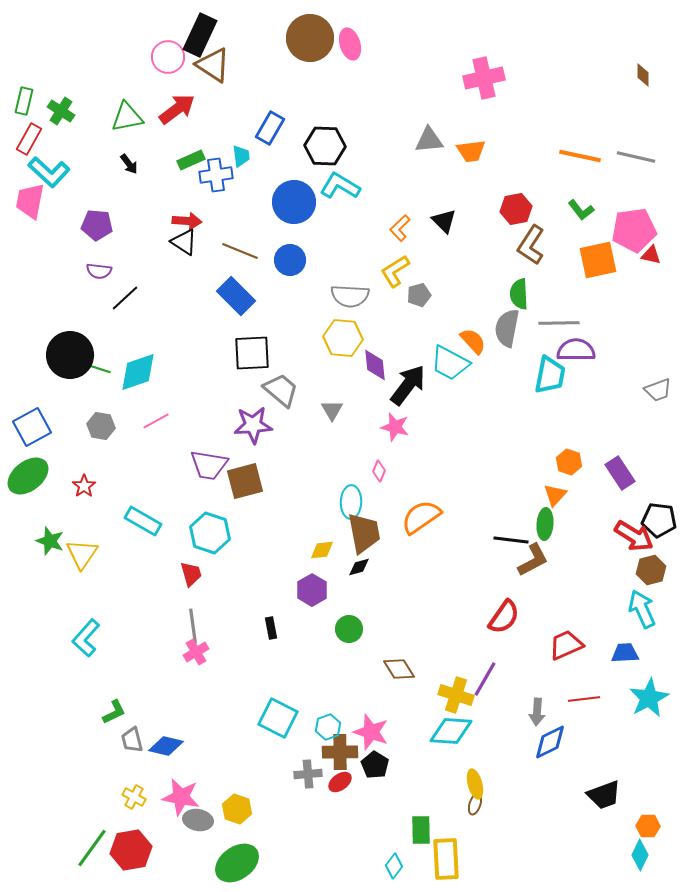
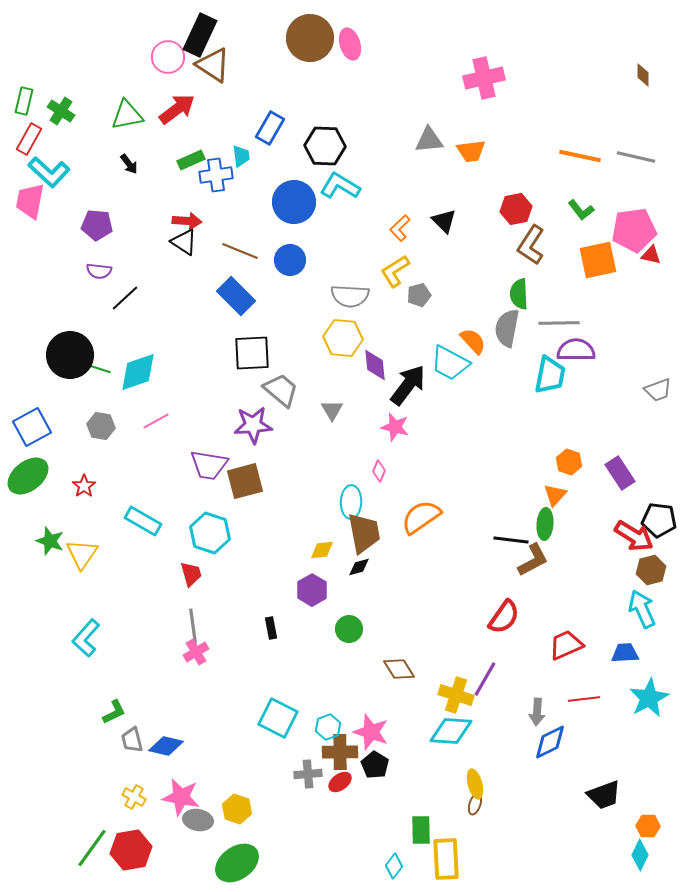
green triangle at (127, 117): moved 2 px up
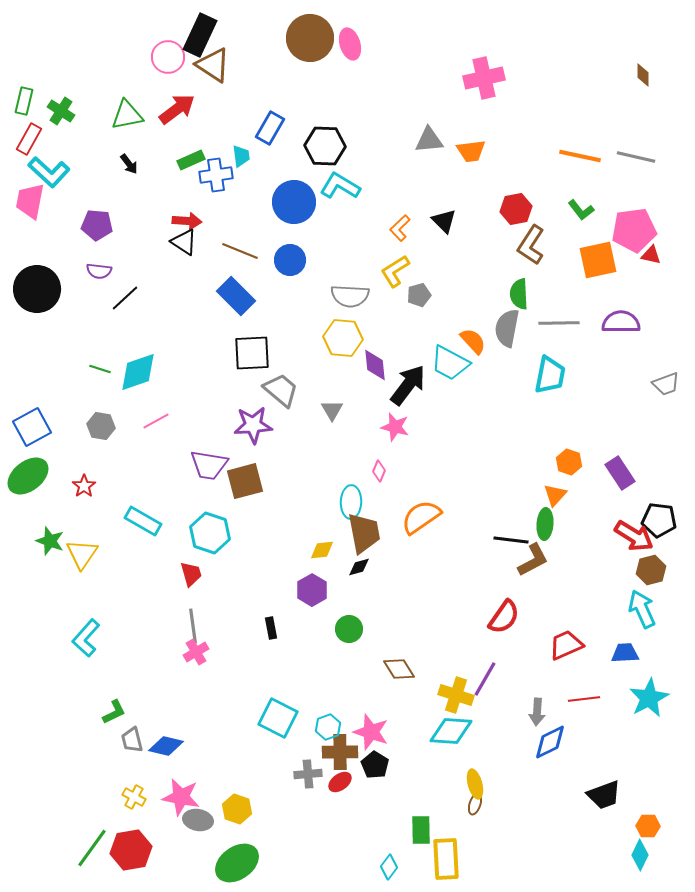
purple semicircle at (576, 350): moved 45 px right, 28 px up
black circle at (70, 355): moved 33 px left, 66 px up
gray trapezoid at (658, 390): moved 8 px right, 6 px up
cyan diamond at (394, 866): moved 5 px left, 1 px down
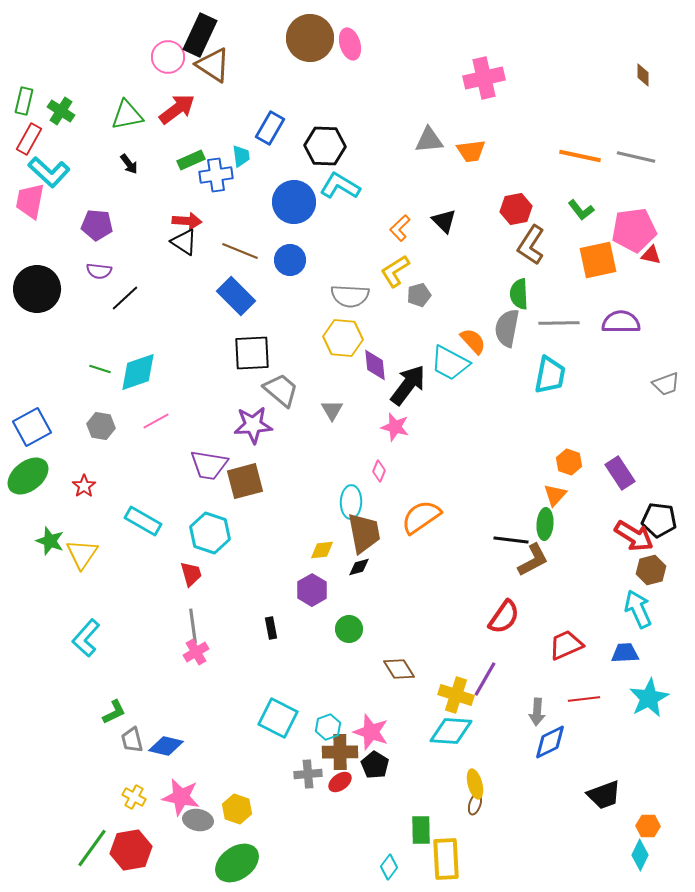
cyan arrow at (642, 609): moved 4 px left
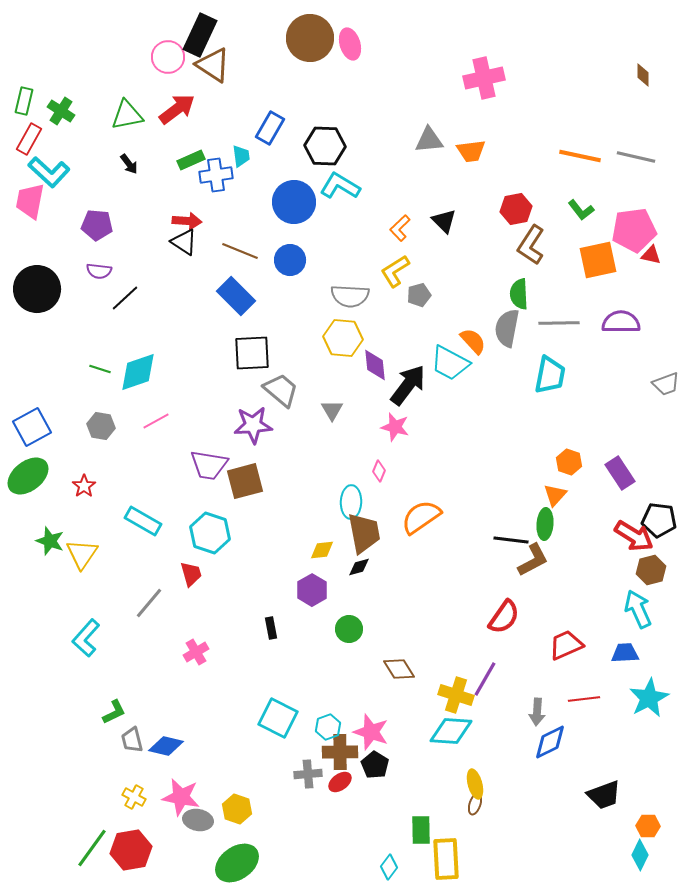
gray line at (193, 626): moved 44 px left, 23 px up; rotated 48 degrees clockwise
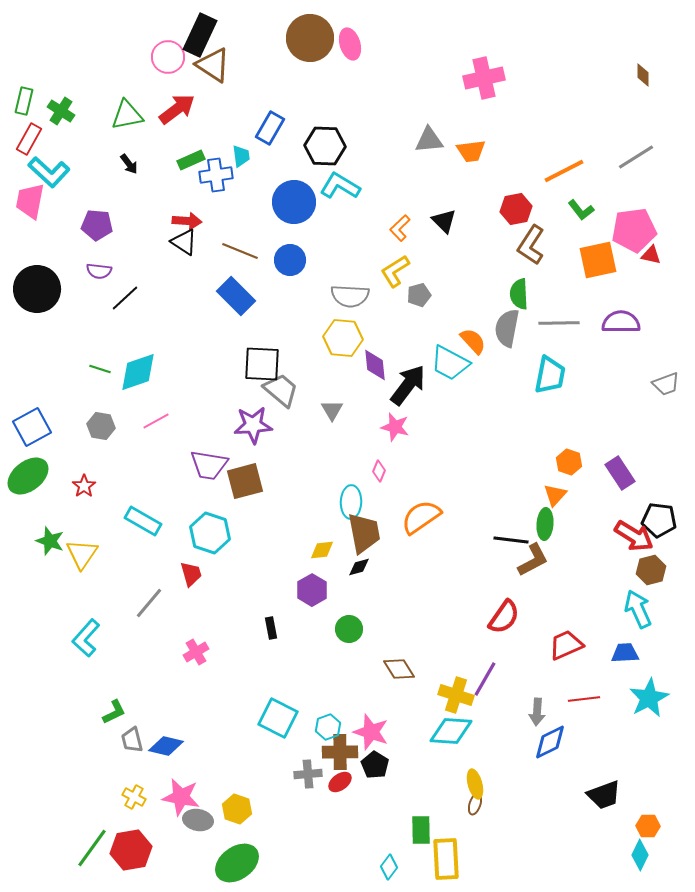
orange line at (580, 156): moved 16 px left, 15 px down; rotated 39 degrees counterclockwise
gray line at (636, 157): rotated 45 degrees counterclockwise
black square at (252, 353): moved 10 px right, 11 px down; rotated 6 degrees clockwise
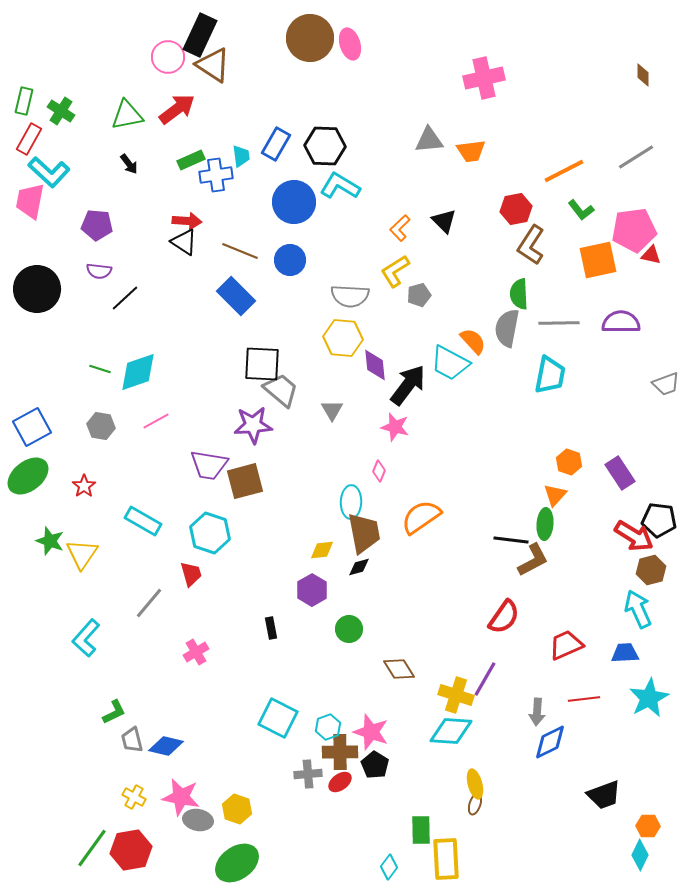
blue rectangle at (270, 128): moved 6 px right, 16 px down
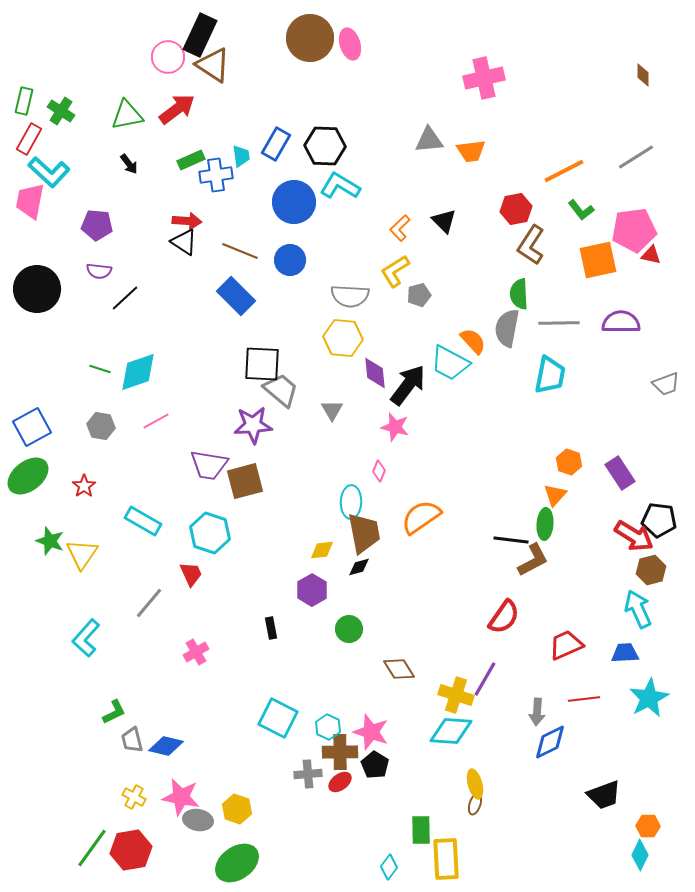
purple diamond at (375, 365): moved 8 px down
red trapezoid at (191, 574): rotated 8 degrees counterclockwise
cyan hexagon at (328, 727): rotated 15 degrees counterclockwise
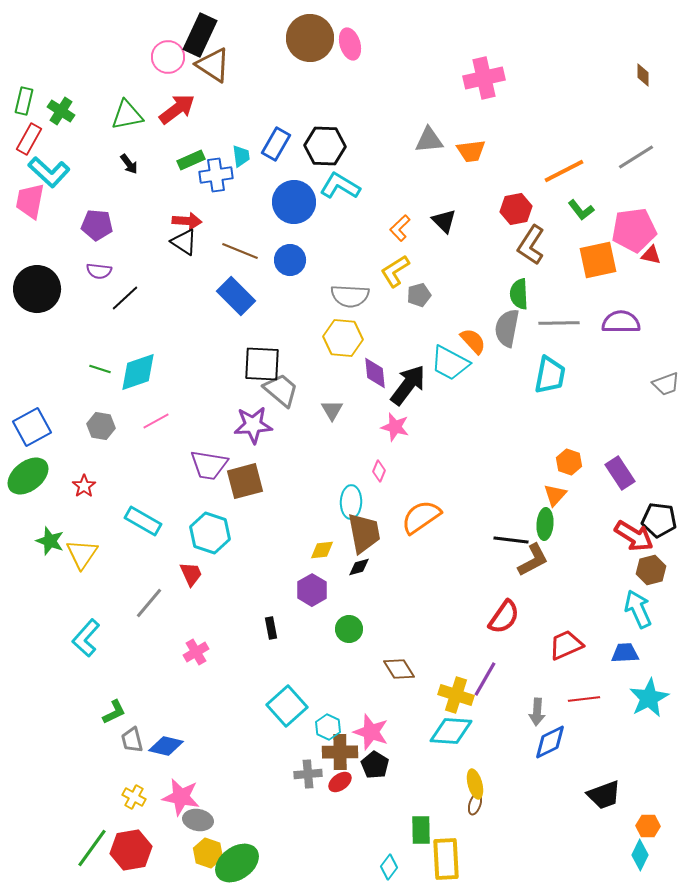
cyan square at (278, 718): moved 9 px right, 12 px up; rotated 21 degrees clockwise
yellow hexagon at (237, 809): moved 29 px left, 44 px down
